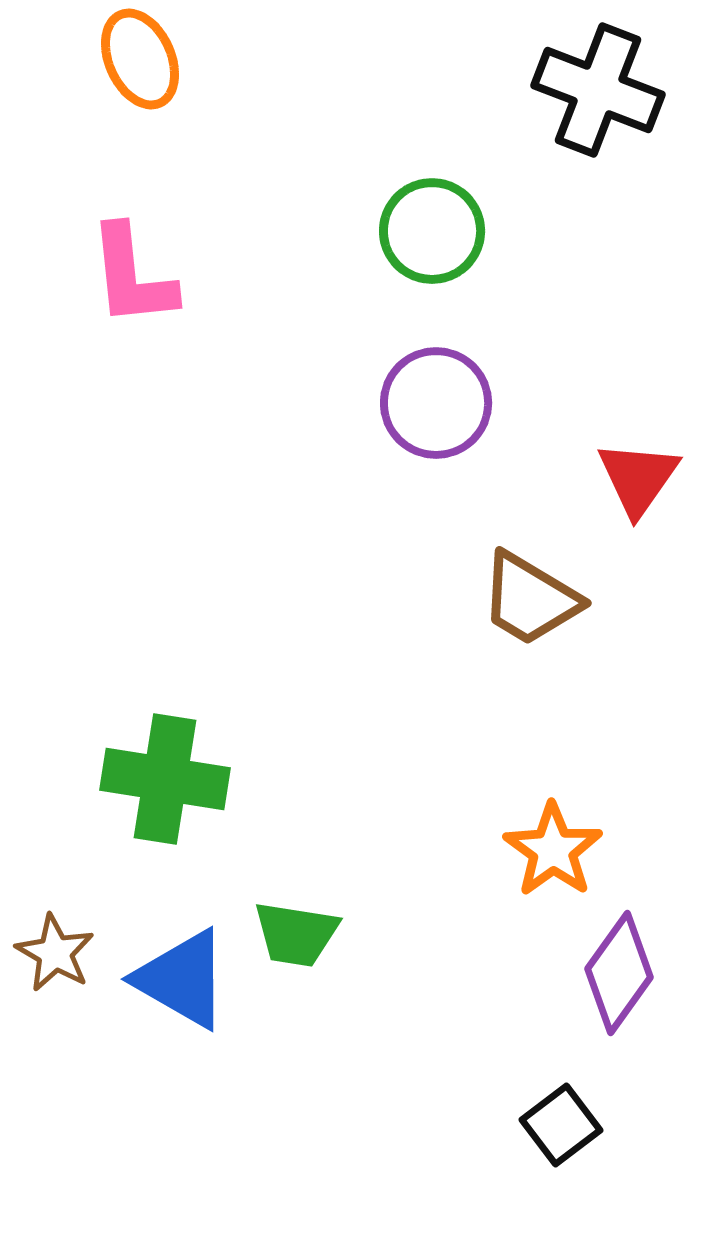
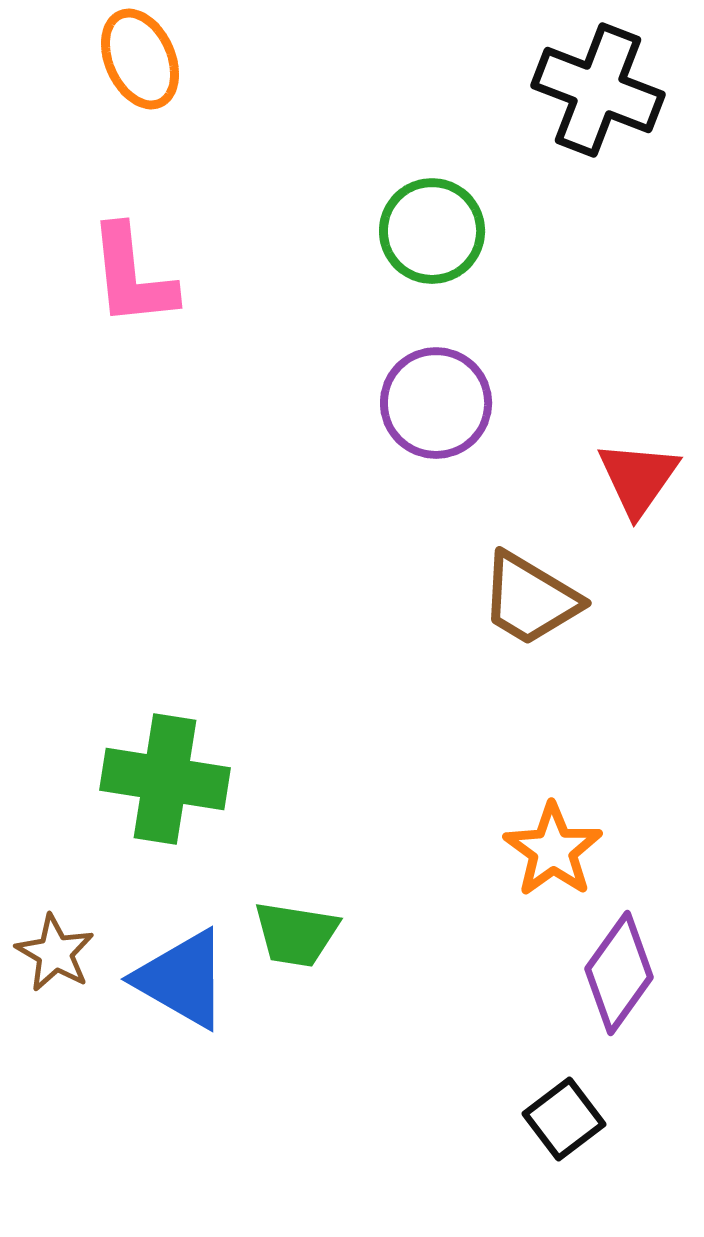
black square: moved 3 px right, 6 px up
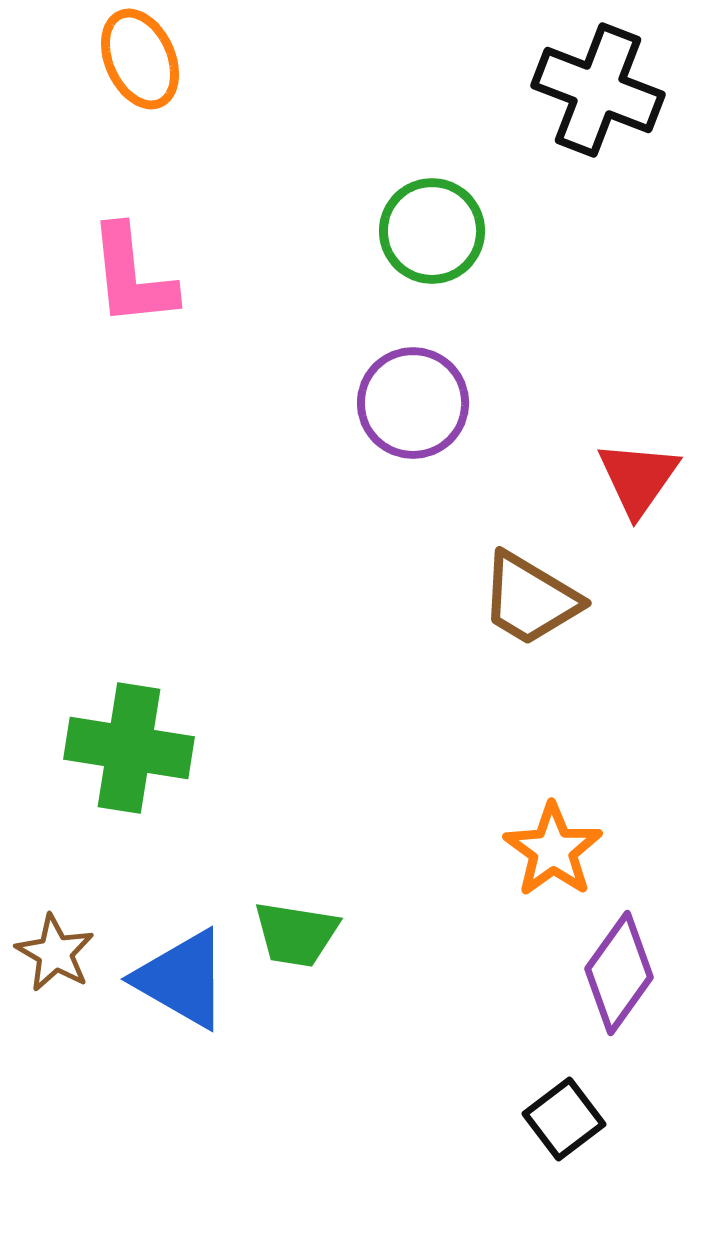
purple circle: moved 23 px left
green cross: moved 36 px left, 31 px up
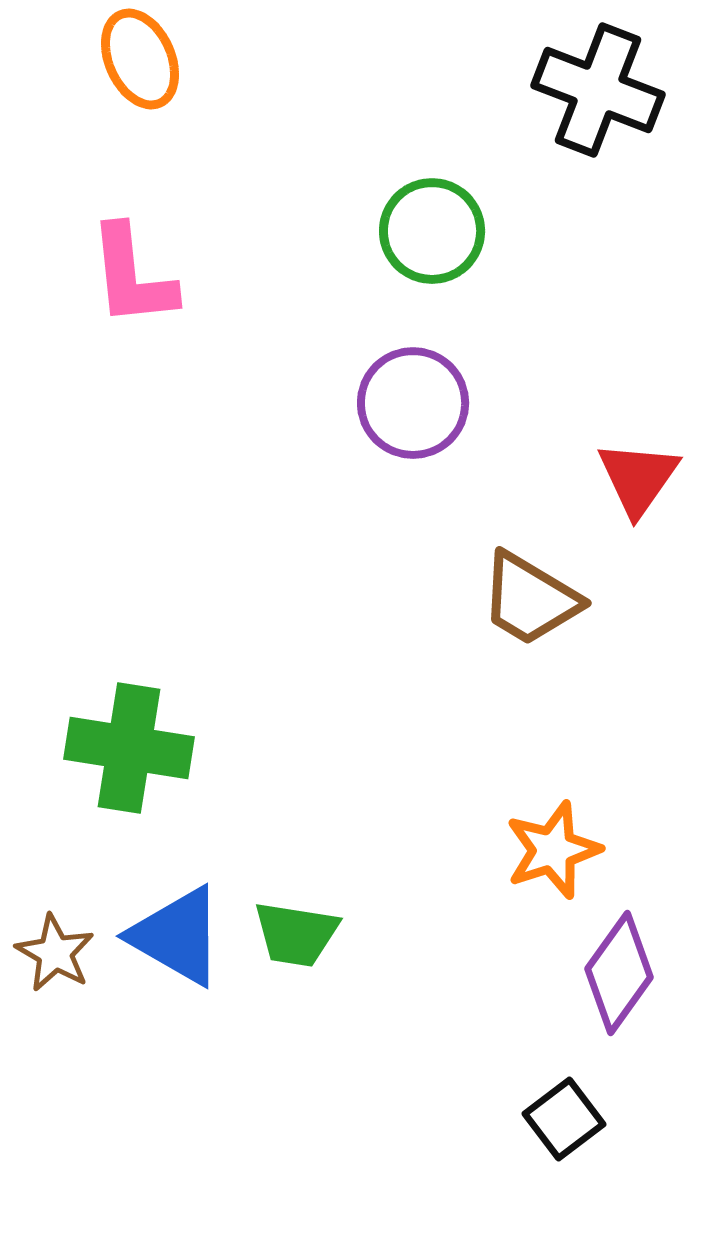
orange star: rotated 18 degrees clockwise
blue triangle: moved 5 px left, 43 px up
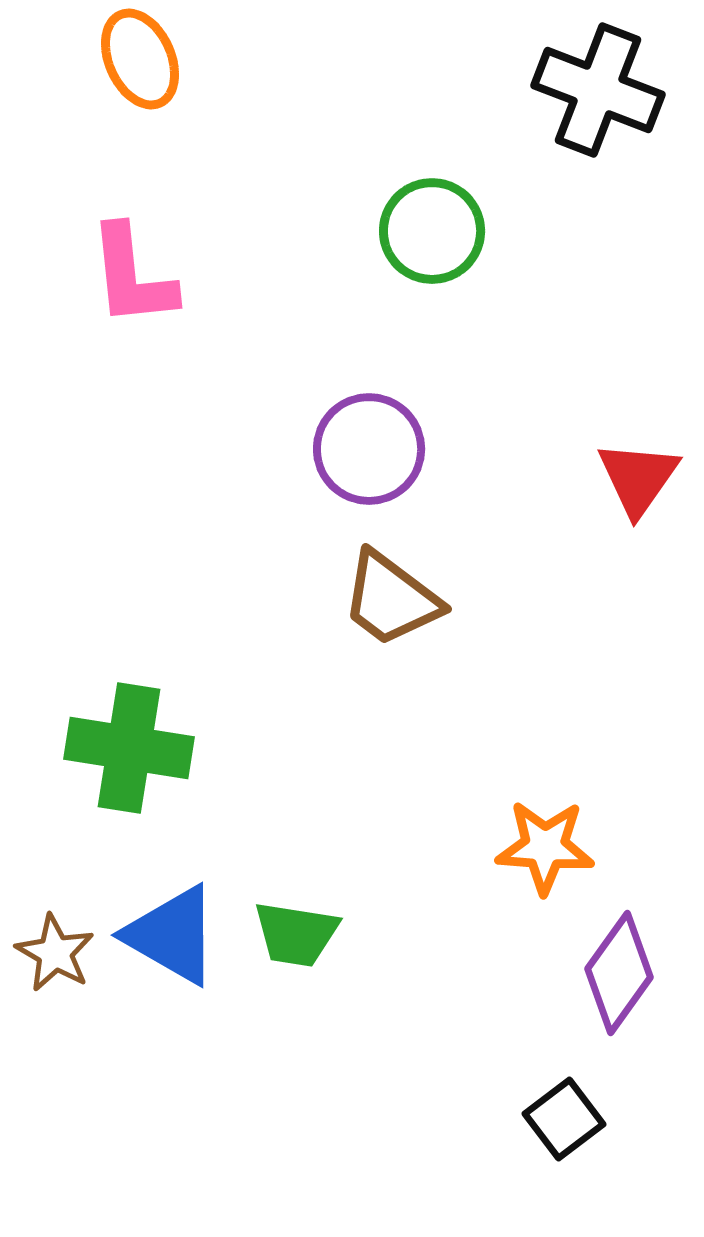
purple circle: moved 44 px left, 46 px down
brown trapezoid: moved 139 px left; rotated 6 degrees clockwise
orange star: moved 8 px left, 3 px up; rotated 22 degrees clockwise
blue triangle: moved 5 px left, 1 px up
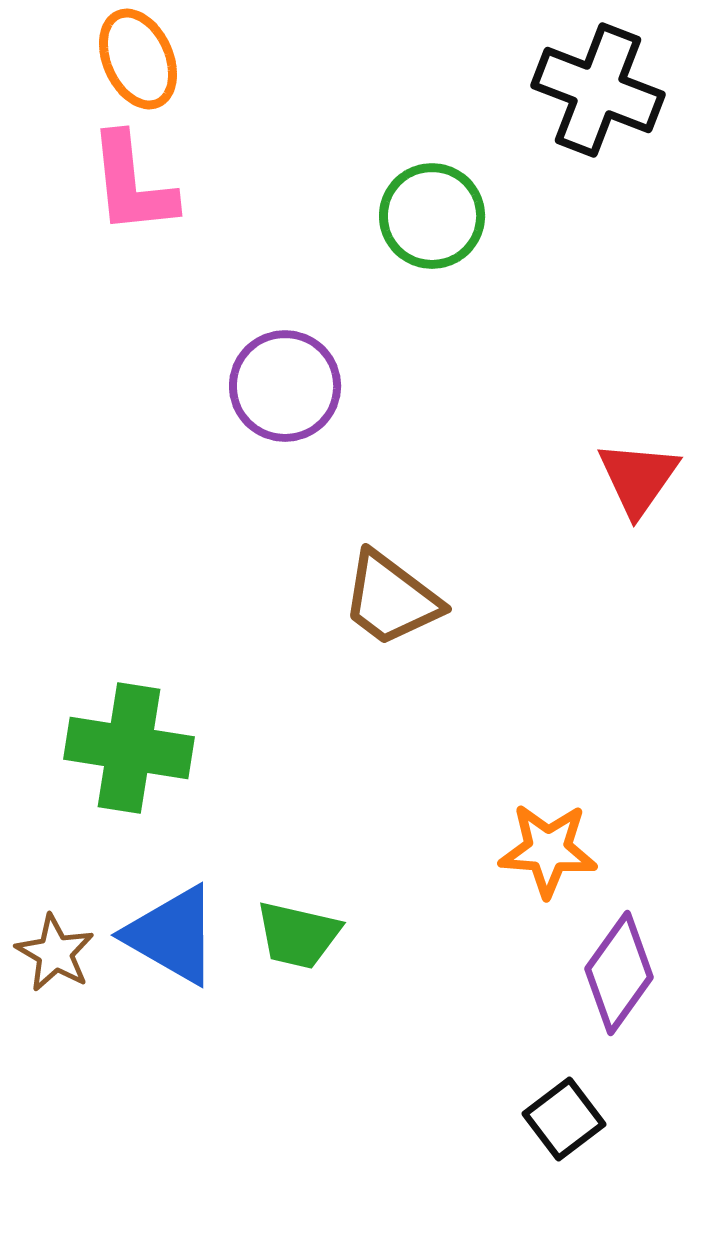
orange ellipse: moved 2 px left
green circle: moved 15 px up
pink L-shape: moved 92 px up
purple circle: moved 84 px left, 63 px up
orange star: moved 3 px right, 3 px down
green trapezoid: moved 2 px right, 1 px down; rotated 4 degrees clockwise
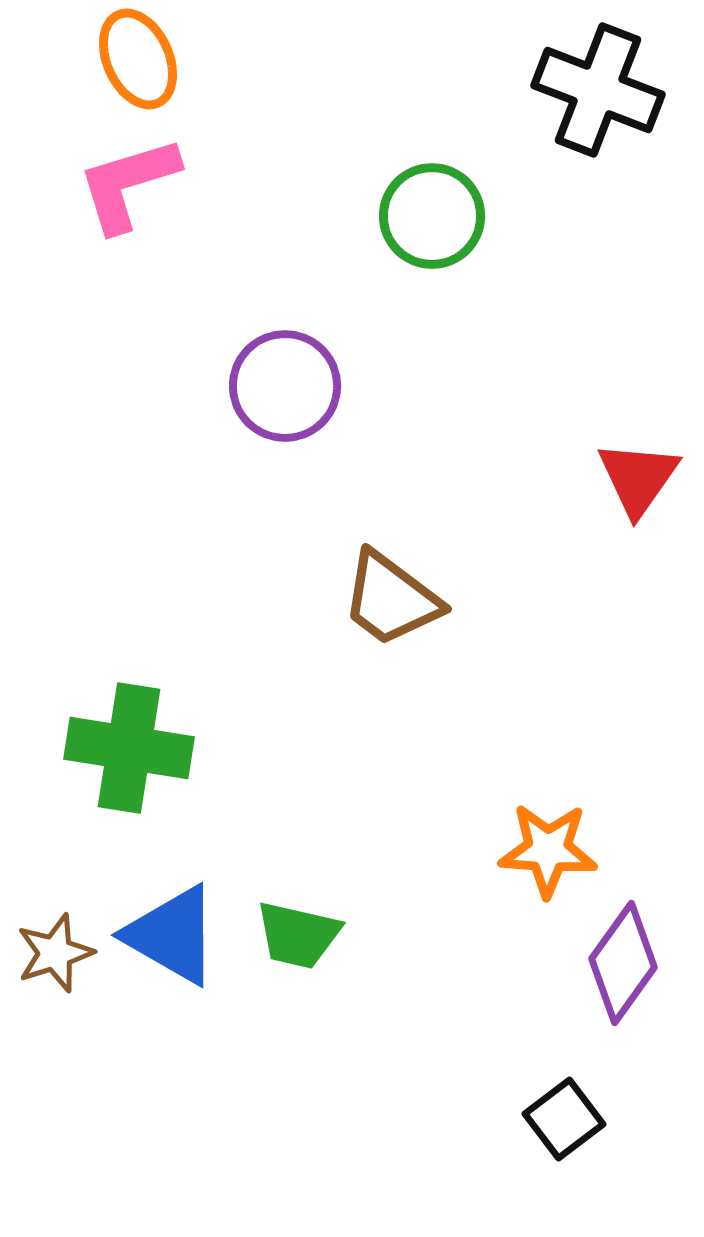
pink L-shape: moved 4 px left; rotated 79 degrees clockwise
brown star: rotated 24 degrees clockwise
purple diamond: moved 4 px right, 10 px up
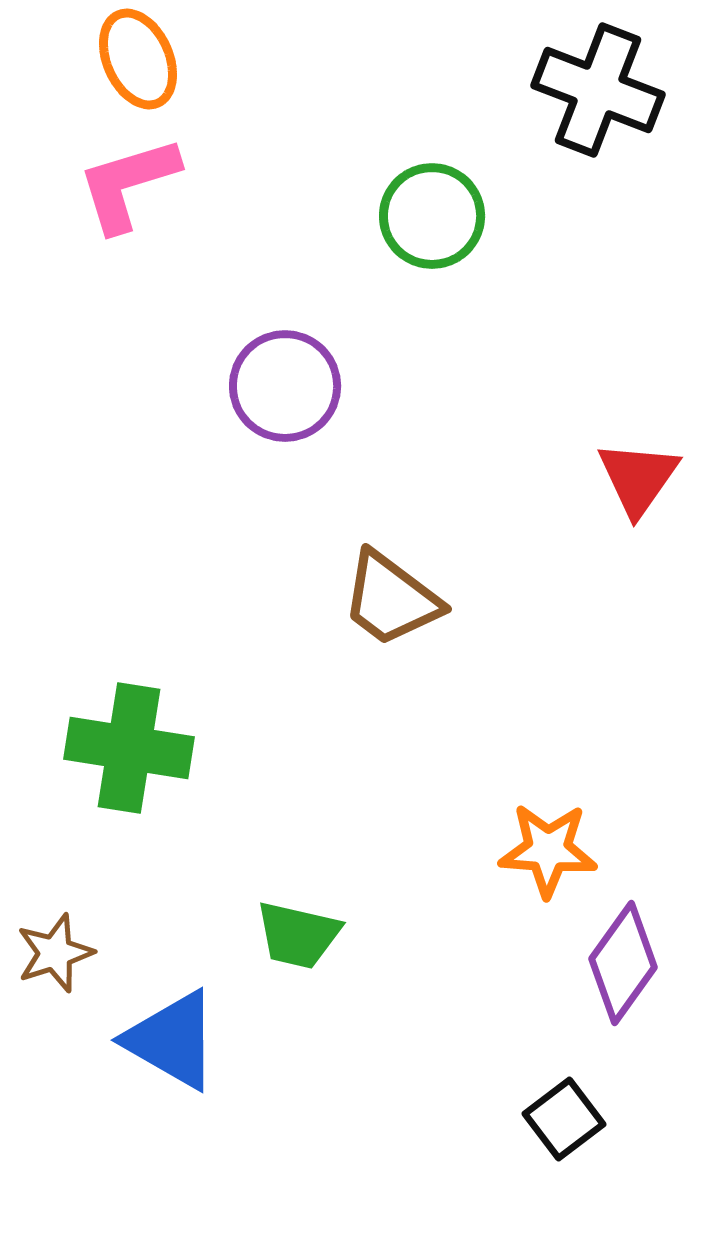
blue triangle: moved 105 px down
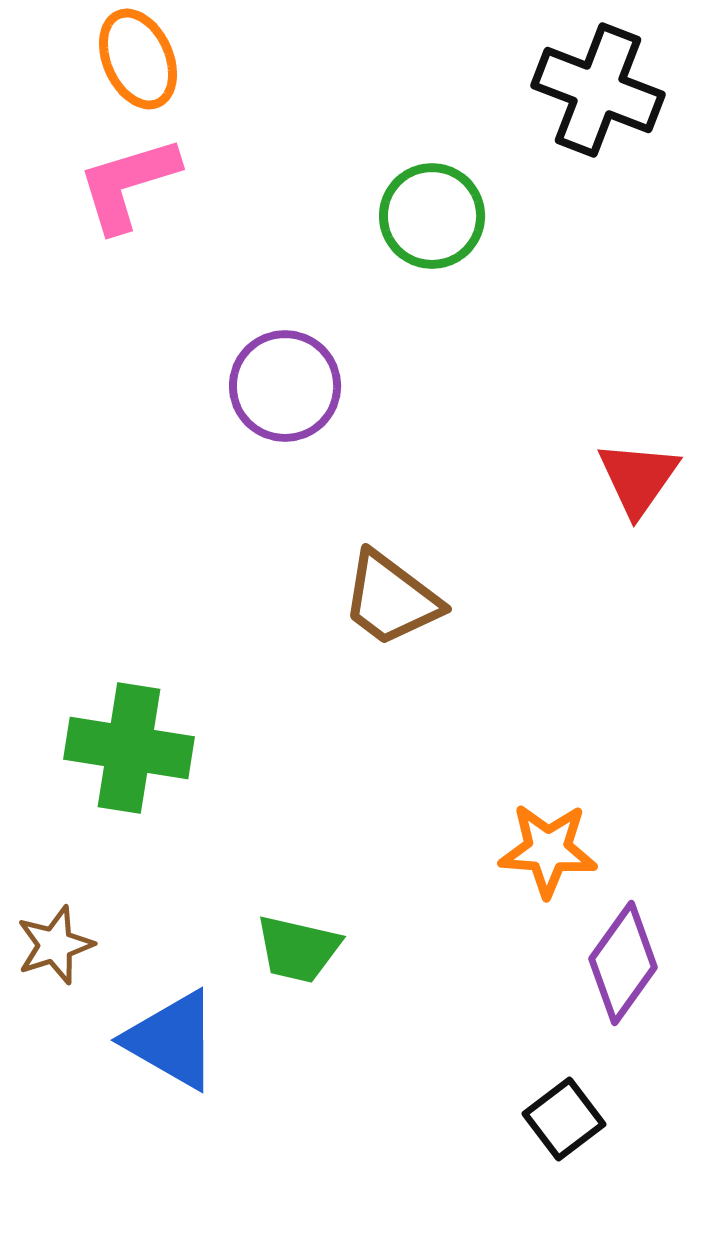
green trapezoid: moved 14 px down
brown star: moved 8 px up
